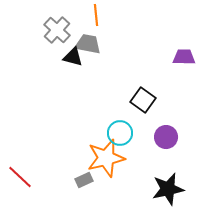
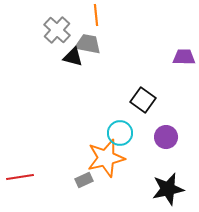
red line: rotated 52 degrees counterclockwise
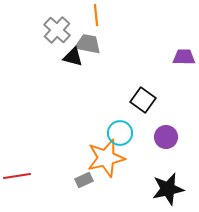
red line: moved 3 px left, 1 px up
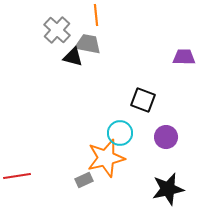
black square: rotated 15 degrees counterclockwise
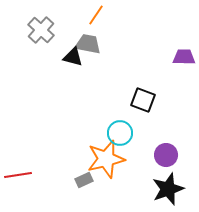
orange line: rotated 40 degrees clockwise
gray cross: moved 16 px left
purple circle: moved 18 px down
orange star: moved 1 px down
red line: moved 1 px right, 1 px up
black star: rotated 8 degrees counterclockwise
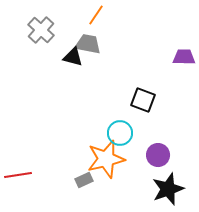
purple circle: moved 8 px left
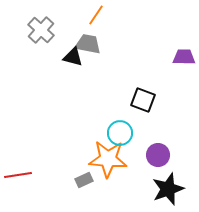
orange star: moved 2 px right; rotated 18 degrees clockwise
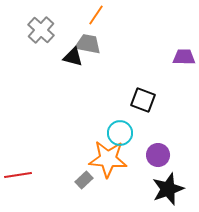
gray rectangle: rotated 18 degrees counterclockwise
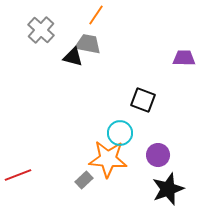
purple trapezoid: moved 1 px down
red line: rotated 12 degrees counterclockwise
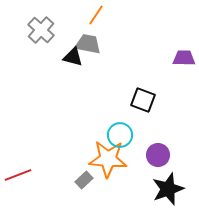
cyan circle: moved 2 px down
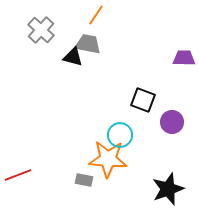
purple circle: moved 14 px right, 33 px up
gray rectangle: rotated 54 degrees clockwise
